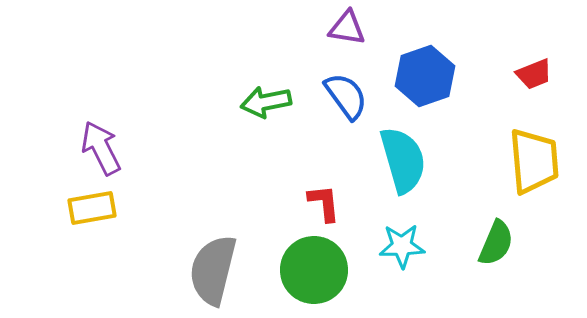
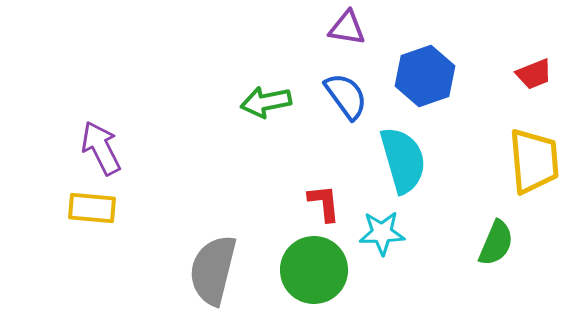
yellow rectangle: rotated 15 degrees clockwise
cyan star: moved 20 px left, 13 px up
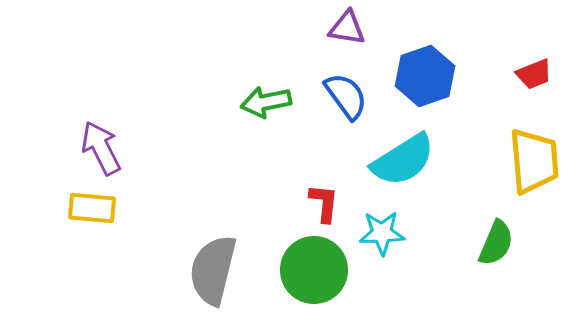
cyan semicircle: rotated 74 degrees clockwise
red L-shape: rotated 12 degrees clockwise
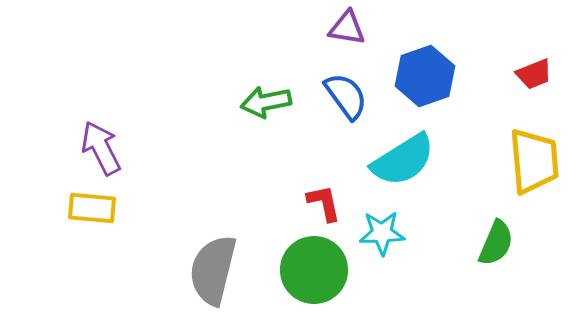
red L-shape: rotated 18 degrees counterclockwise
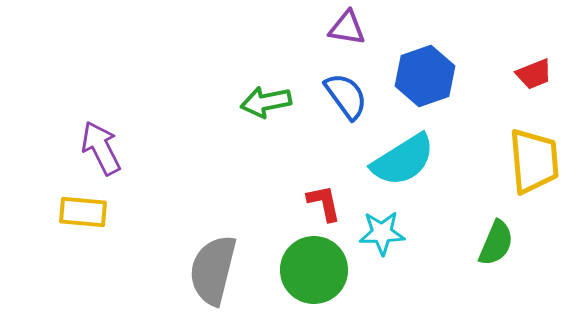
yellow rectangle: moved 9 px left, 4 px down
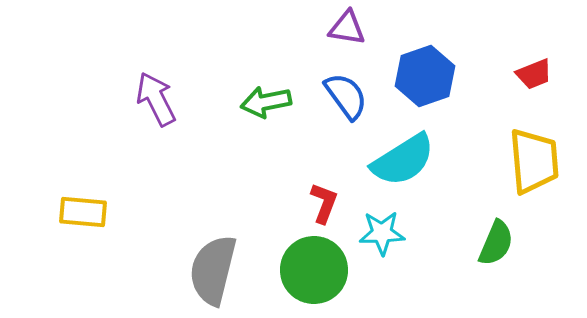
purple arrow: moved 55 px right, 49 px up
red L-shape: rotated 33 degrees clockwise
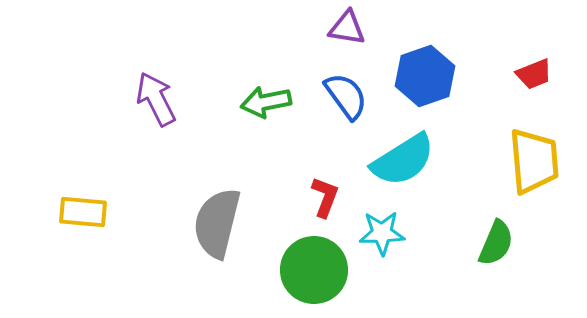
red L-shape: moved 1 px right, 6 px up
gray semicircle: moved 4 px right, 47 px up
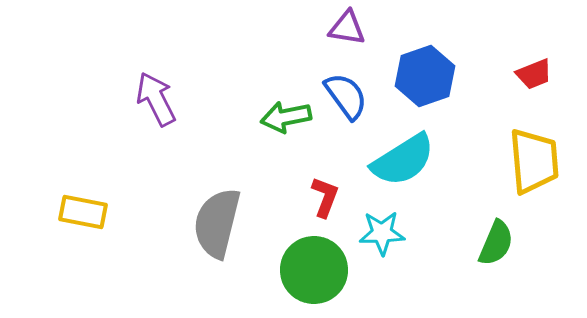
green arrow: moved 20 px right, 15 px down
yellow rectangle: rotated 6 degrees clockwise
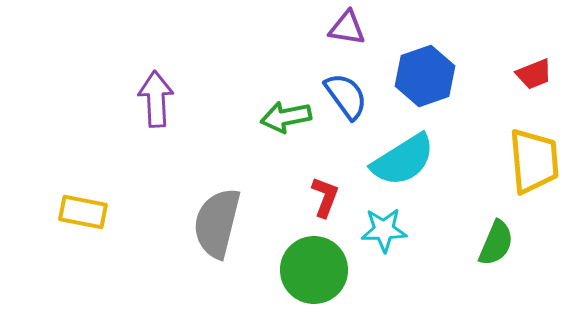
purple arrow: rotated 24 degrees clockwise
cyan star: moved 2 px right, 3 px up
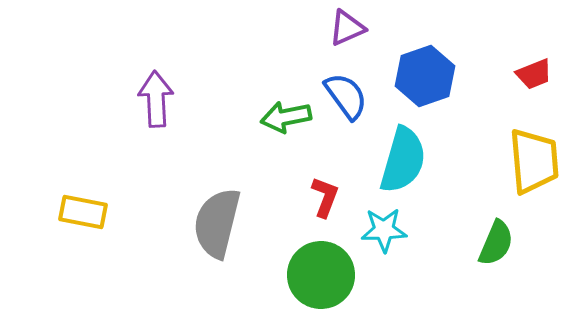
purple triangle: rotated 33 degrees counterclockwise
cyan semicircle: rotated 42 degrees counterclockwise
green circle: moved 7 px right, 5 px down
